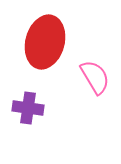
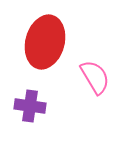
purple cross: moved 2 px right, 2 px up
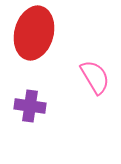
red ellipse: moved 11 px left, 9 px up
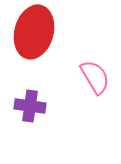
red ellipse: moved 1 px up
